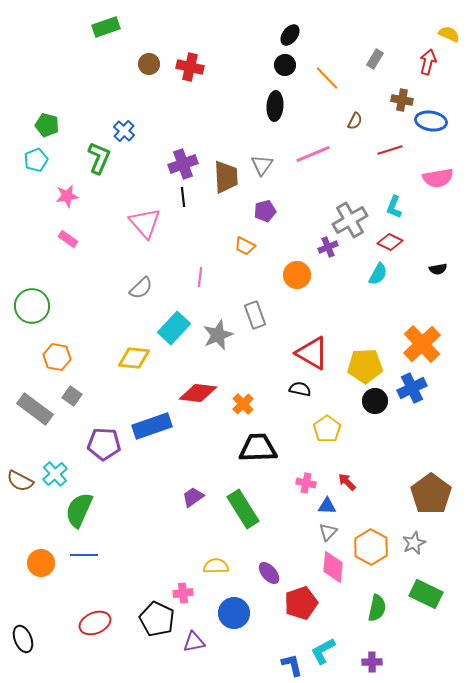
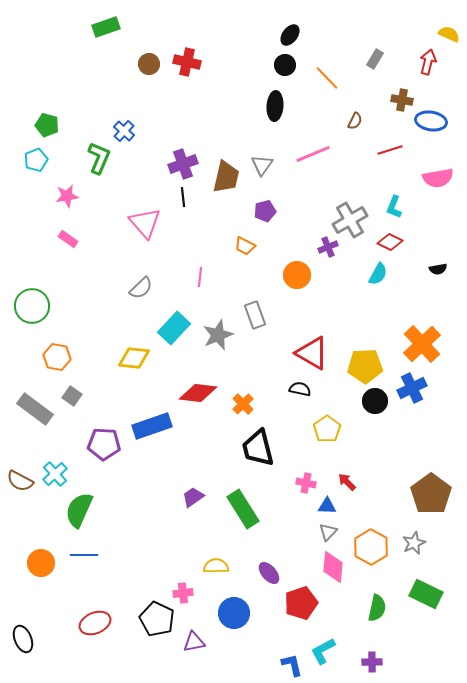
red cross at (190, 67): moved 3 px left, 5 px up
brown trapezoid at (226, 177): rotated 16 degrees clockwise
black trapezoid at (258, 448): rotated 102 degrees counterclockwise
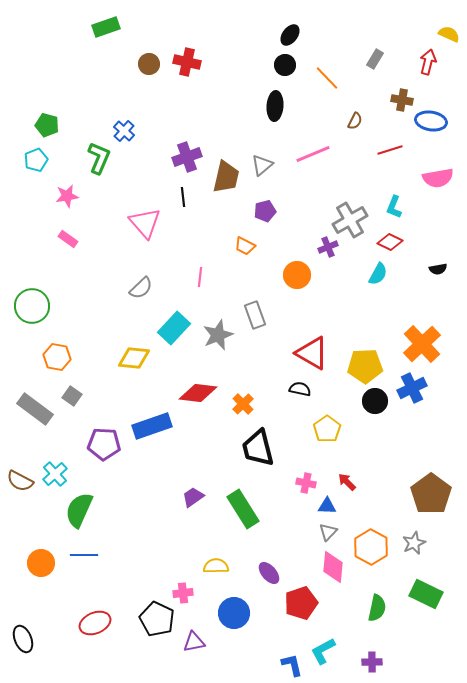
purple cross at (183, 164): moved 4 px right, 7 px up
gray triangle at (262, 165): rotated 15 degrees clockwise
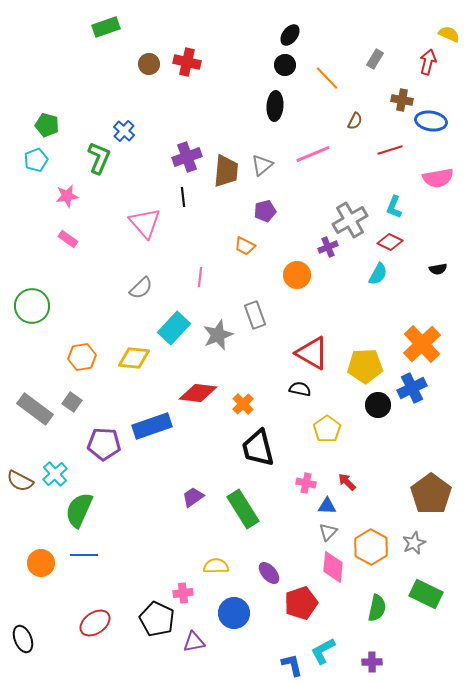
brown trapezoid at (226, 177): moved 6 px up; rotated 8 degrees counterclockwise
orange hexagon at (57, 357): moved 25 px right; rotated 20 degrees counterclockwise
gray square at (72, 396): moved 6 px down
black circle at (375, 401): moved 3 px right, 4 px down
red ellipse at (95, 623): rotated 12 degrees counterclockwise
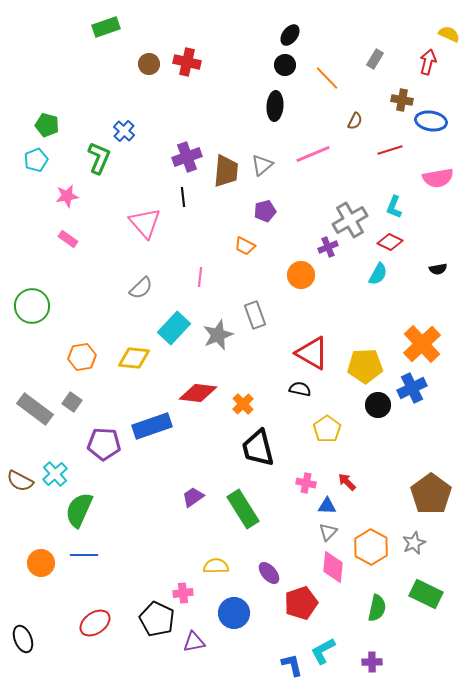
orange circle at (297, 275): moved 4 px right
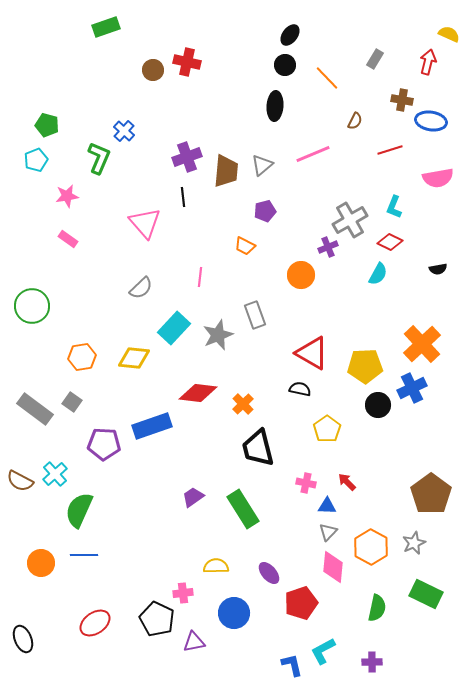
brown circle at (149, 64): moved 4 px right, 6 px down
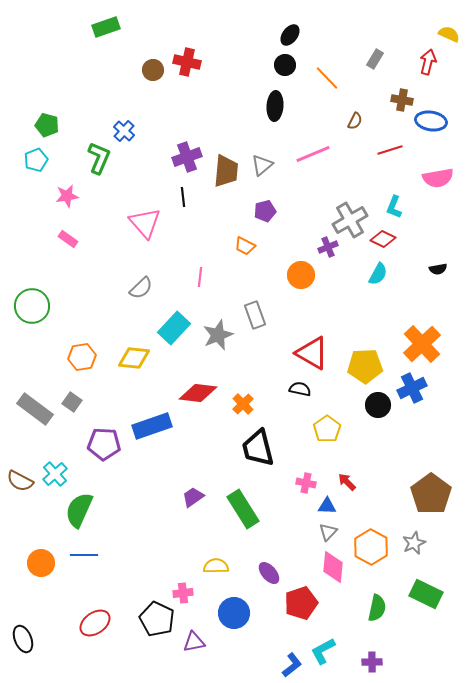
red diamond at (390, 242): moved 7 px left, 3 px up
blue L-shape at (292, 665): rotated 65 degrees clockwise
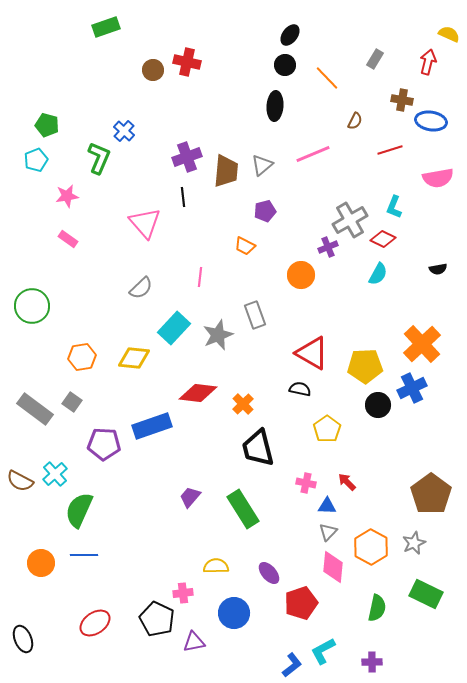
purple trapezoid at (193, 497): moved 3 px left; rotated 15 degrees counterclockwise
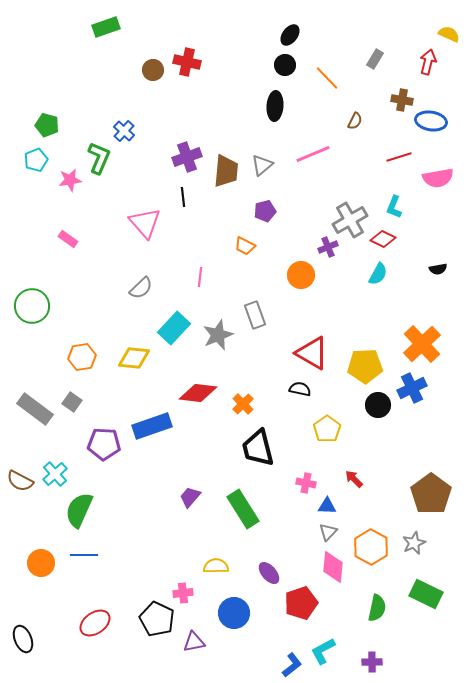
red line at (390, 150): moved 9 px right, 7 px down
pink star at (67, 196): moved 3 px right, 16 px up
red arrow at (347, 482): moved 7 px right, 3 px up
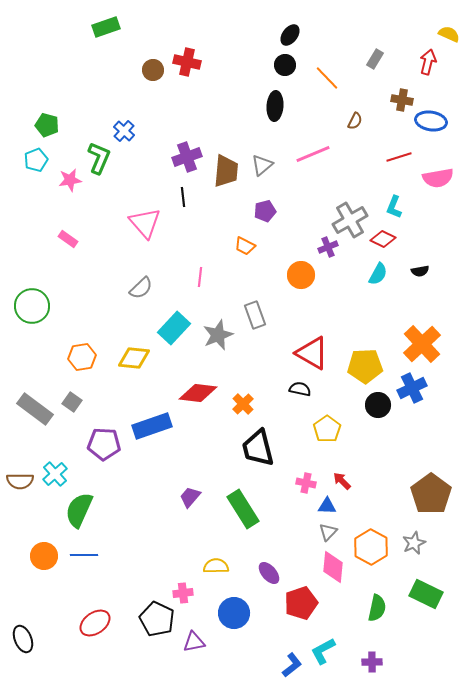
black semicircle at (438, 269): moved 18 px left, 2 px down
red arrow at (354, 479): moved 12 px left, 2 px down
brown semicircle at (20, 481): rotated 28 degrees counterclockwise
orange circle at (41, 563): moved 3 px right, 7 px up
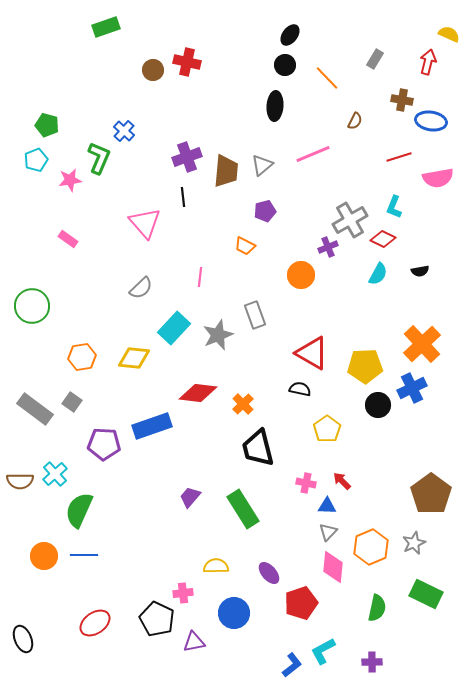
orange hexagon at (371, 547): rotated 8 degrees clockwise
